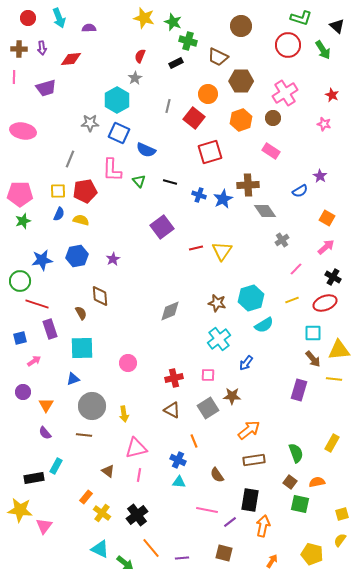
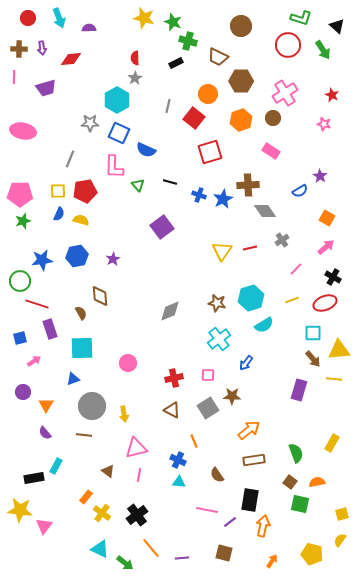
red semicircle at (140, 56): moved 5 px left, 2 px down; rotated 24 degrees counterclockwise
pink L-shape at (112, 170): moved 2 px right, 3 px up
green triangle at (139, 181): moved 1 px left, 4 px down
red line at (196, 248): moved 54 px right
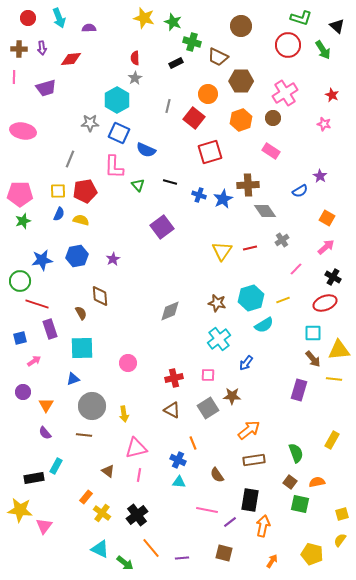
green cross at (188, 41): moved 4 px right, 1 px down
yellow line at (292, 300): moved 9 px left
orange line at (194, 441): moved 1 px left, 2 px down
yellow rectangle at (332, 443): moved 3 px up
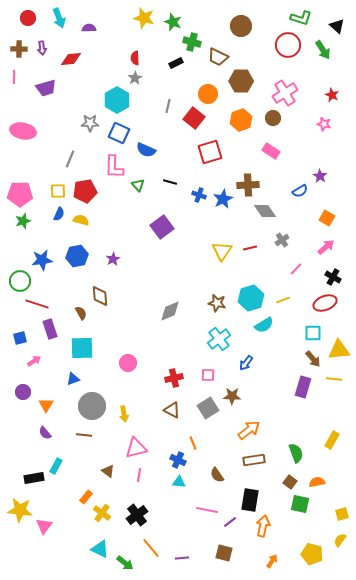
purple rectangle at (299, 390): moved 4 px right, 3 px up
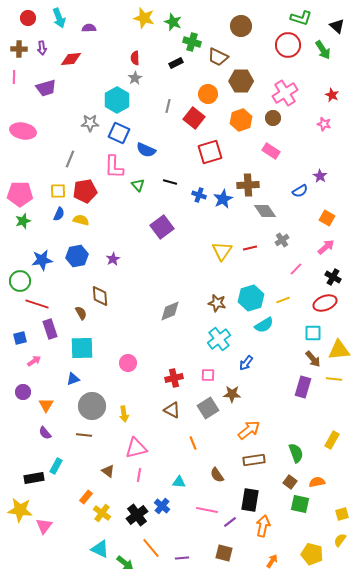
brown star at (232, 396): moved 2 px up
blue cross at (178, 460): moved 16 px left, 46 px down; rotated 14 degrees clockwise
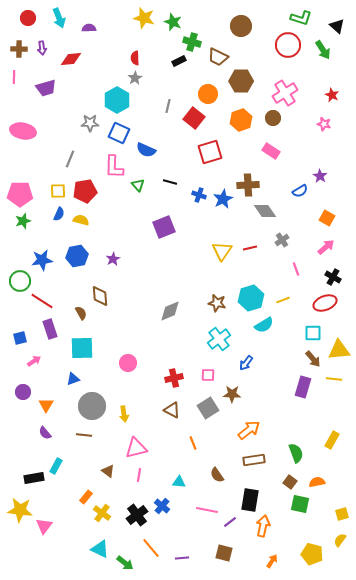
black rectangle at (176, 63): moved 3 px right, 2 px up
purple square at (162, 227): moved 2 px right; rotated 15 degrees clockwise
pink line at (296, 269): rotated 64 degrees counterclockwise
red line at (37, 304): moved 5 px right, 3 px up; rotated 15 degrees clockwise
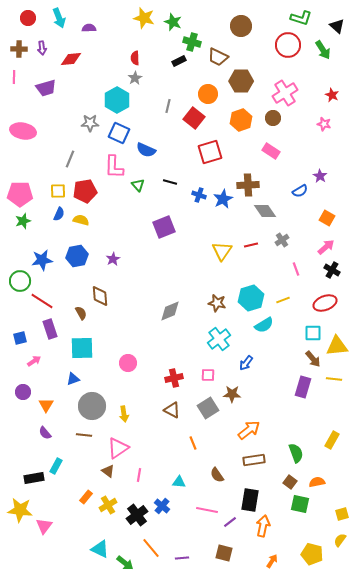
red line at (250, 248): moved 1 px right, 3 px up
black cross at (333, 277): moved 1 px left, 7 px up
yellow triangle at (339, 350): moved 2 px left, 4 px up
pink triangle at (136, 448): moved 18 px left; rotated 20 degrees counterclockwise
yellow cross at (102, 513): moved 6 px right, 8 px up; rotated 24 degrees clockwise
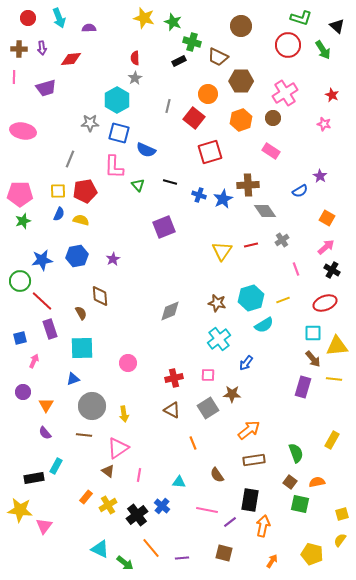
blue square at (119, 133): rotated 10 degrees counterclockwise
red line at (42, 301): rotated 10 degrees clockwise
pink arrow at (34, 361): rotated 32 degrees counterclockwise
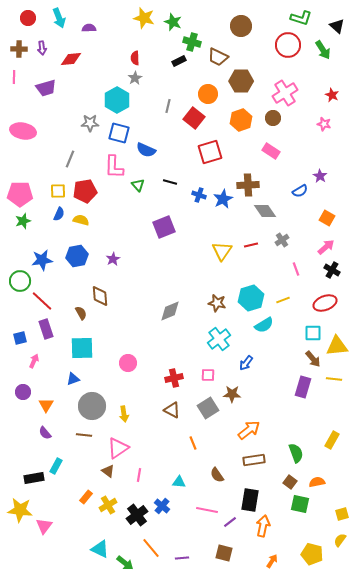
purple rectangle at (50, 329): moved 4 px left
